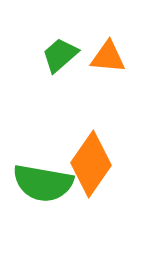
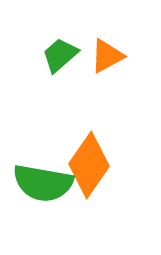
orange triangle: moved 1 px left, 1 px up; rotated 33 degrees counterclockwise
orange diamond: moved 2 px left, 1 px down
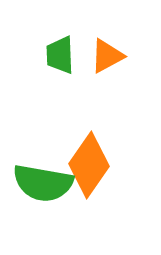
green trapezoid: rotated 51 degrees counterclockwise
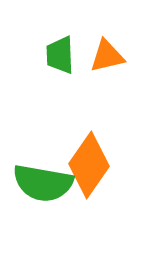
orange triangle: rotated 15 degrees clockwise
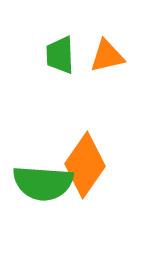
orange diamond: moved 4 px left
green semicircle: rotated 6 degrees counterclockwise
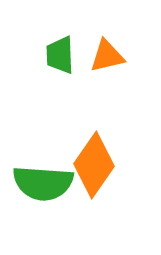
orange diamond: moved 9 px right
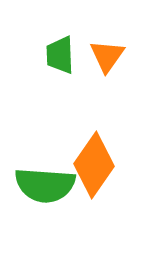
orange triangle: rotated 42 degrees counterclockwise
green semicircle: moved 2 px right, 2 px down
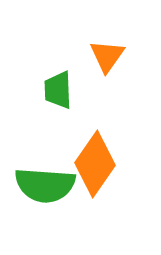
green trapezoid: moved 2 px left, 35 px down
orange diamond: moved 1 px right, 1 px up
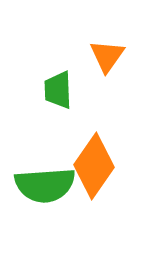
orange diamond: moved 1 px left, 2 px down
green semicircle: rotated 8 degrees counterclockwise
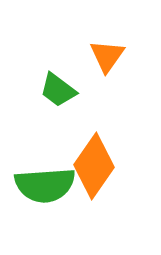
green trapezoid: rotated 51 degrees counterclockwise
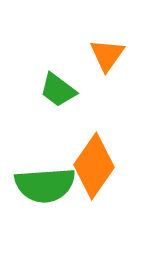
orange triangle: moved 1 px up
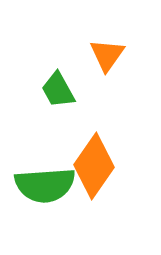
green trapezoid: rotated 24 degrees clockwise
